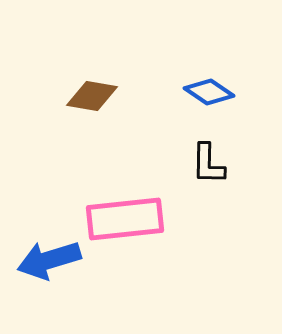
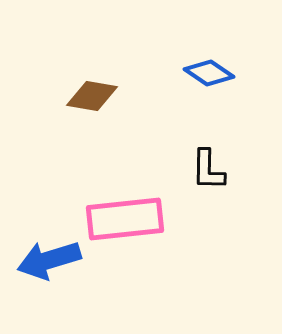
blue diamond: moved 19 px up
black L-shape: moved 6 px down
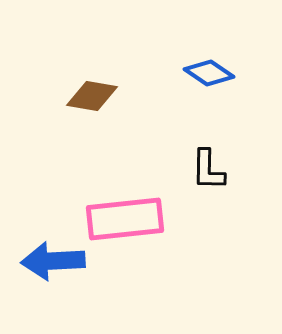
blue arrow: moved 4 px right, 1 px down; rotated 14 degrees clockwise
